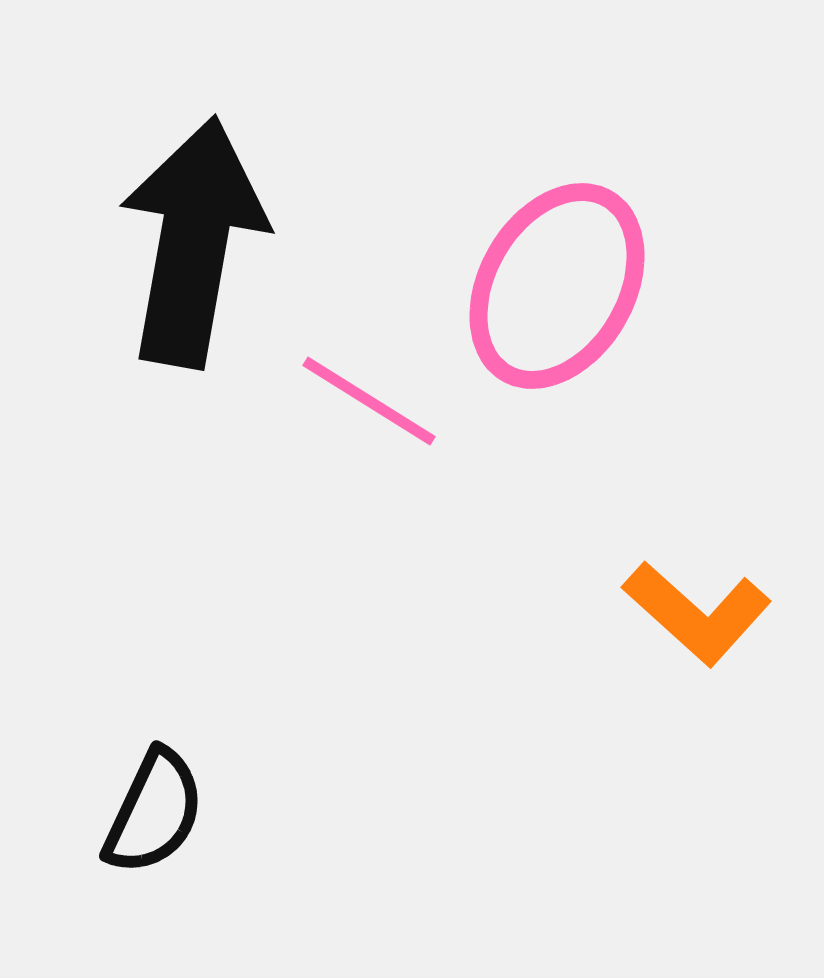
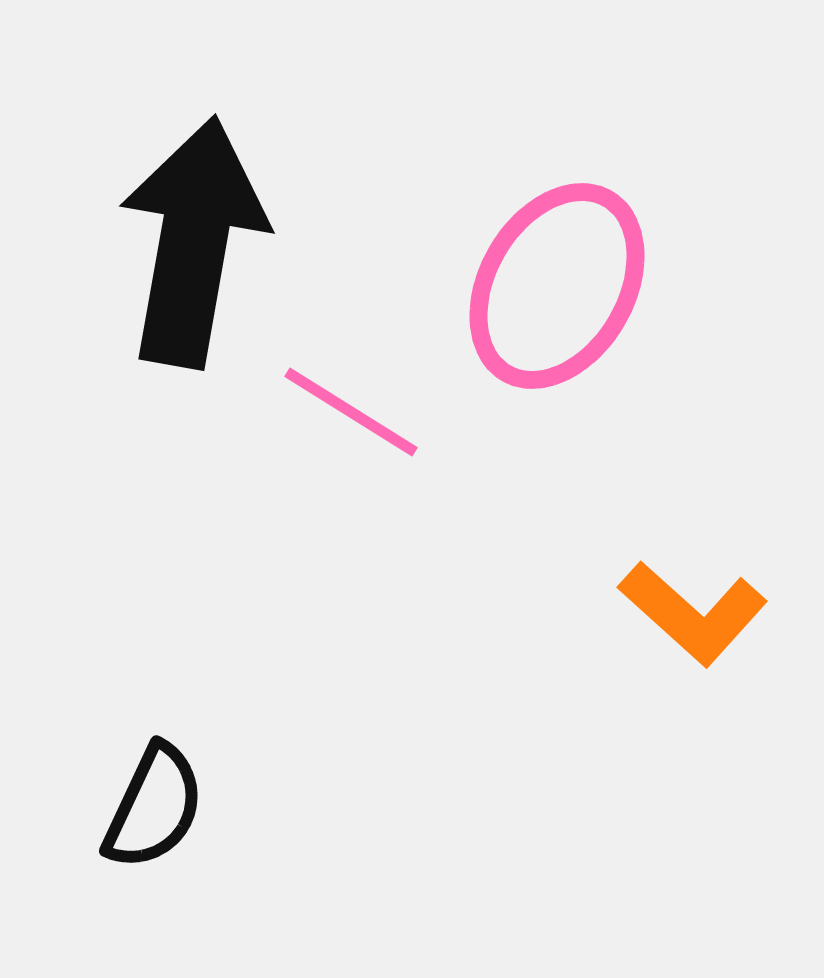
pink line: moved 18 px left, 11 px down
orange L-shape: moved 4 px left
black semicircle: moved 5 px up
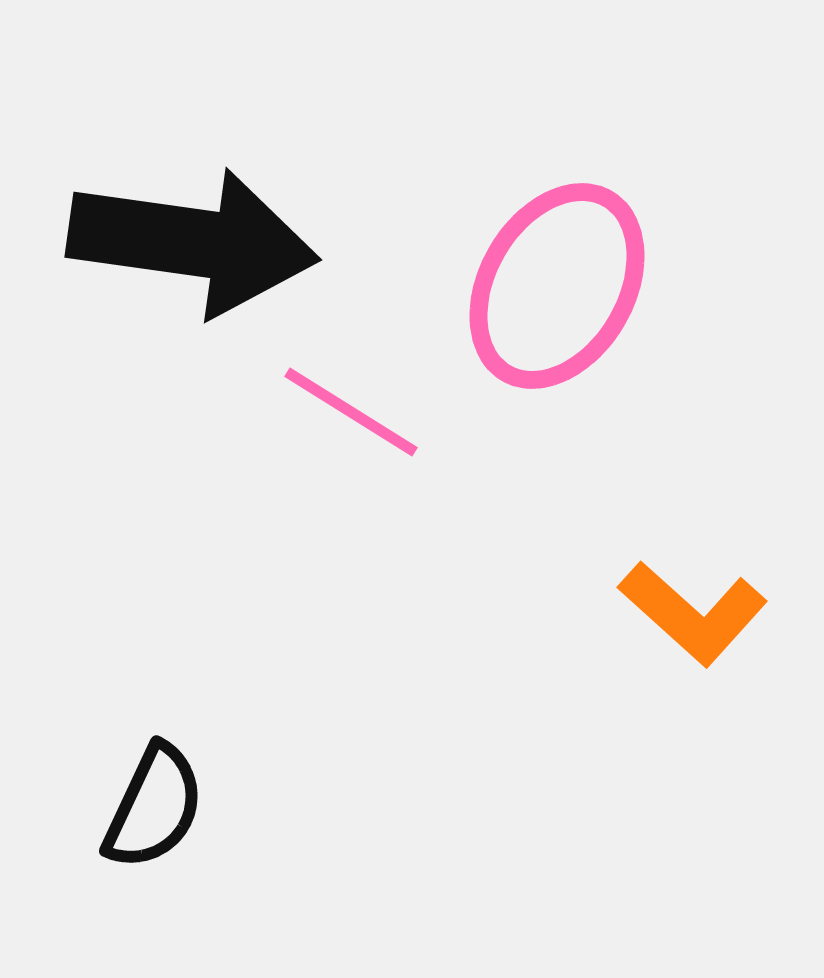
black arrow: rotated 88 degrees clockwise
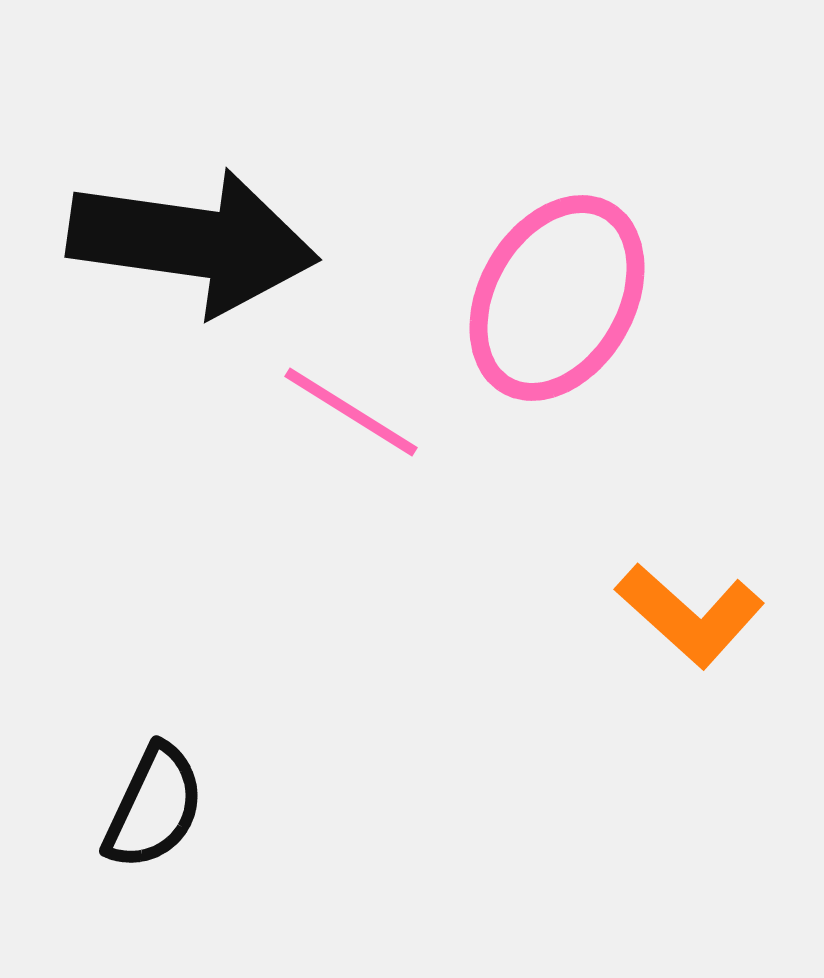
pink ellipse: moved 12 px down
orange L-shape: moved 3 px left, 2 px down
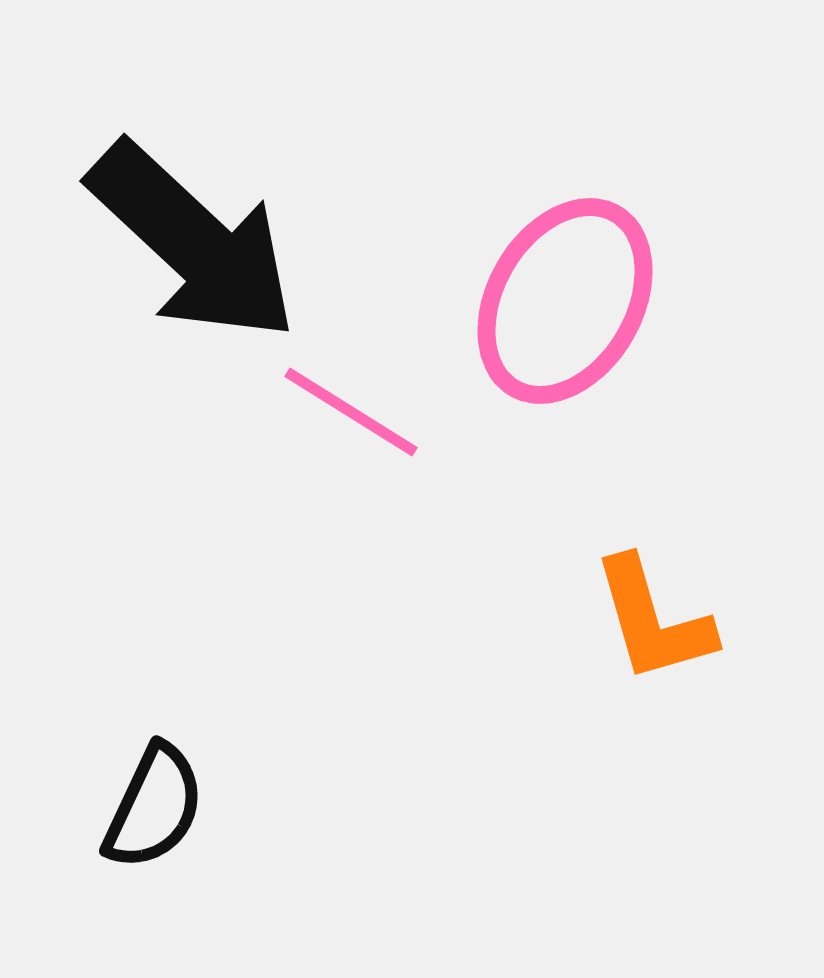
black arrow: rotated 35 degrees clockwise
pink ellipse: moved 8 px right, 3 px down
orange L-shape: moved 37 px left, 5 px down; rotated 32 degrees clockwise
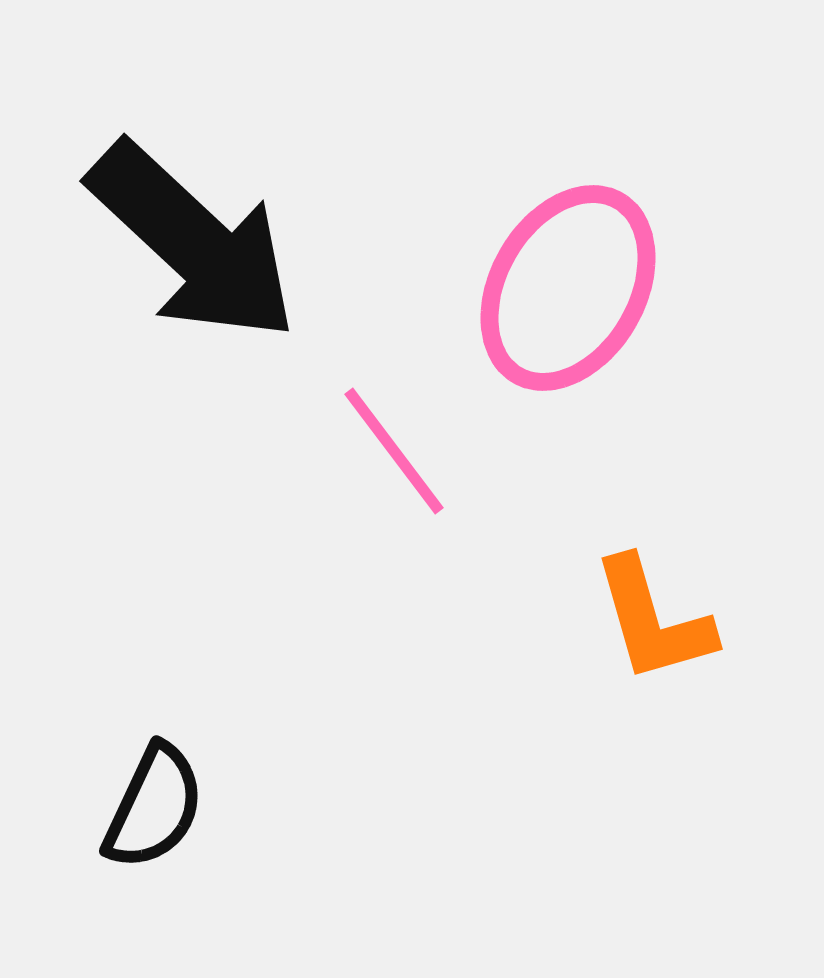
pink ellipse: moved 3 px right, 13 px up
pink line: moved 43 px right, 39 px down; rotated 21 degrees clockwise
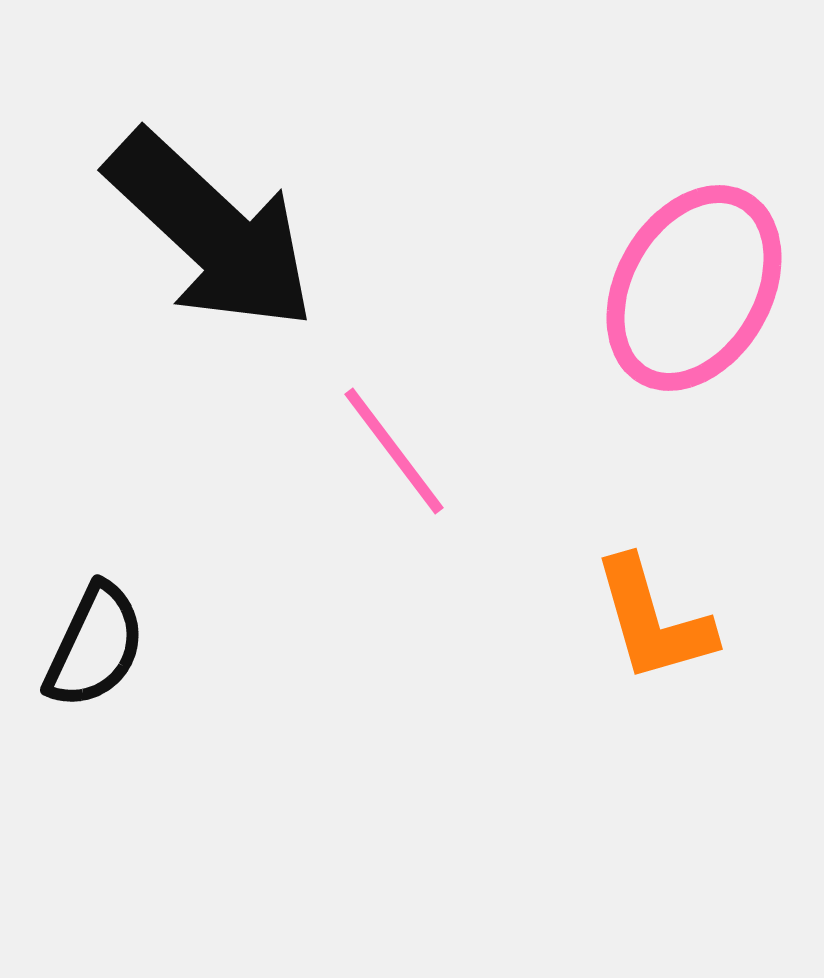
black arrow: moved 18 px right, 11 px up
pink ellipse: moved 126 px right
black semicircle: moved 59 px left, 161 px up
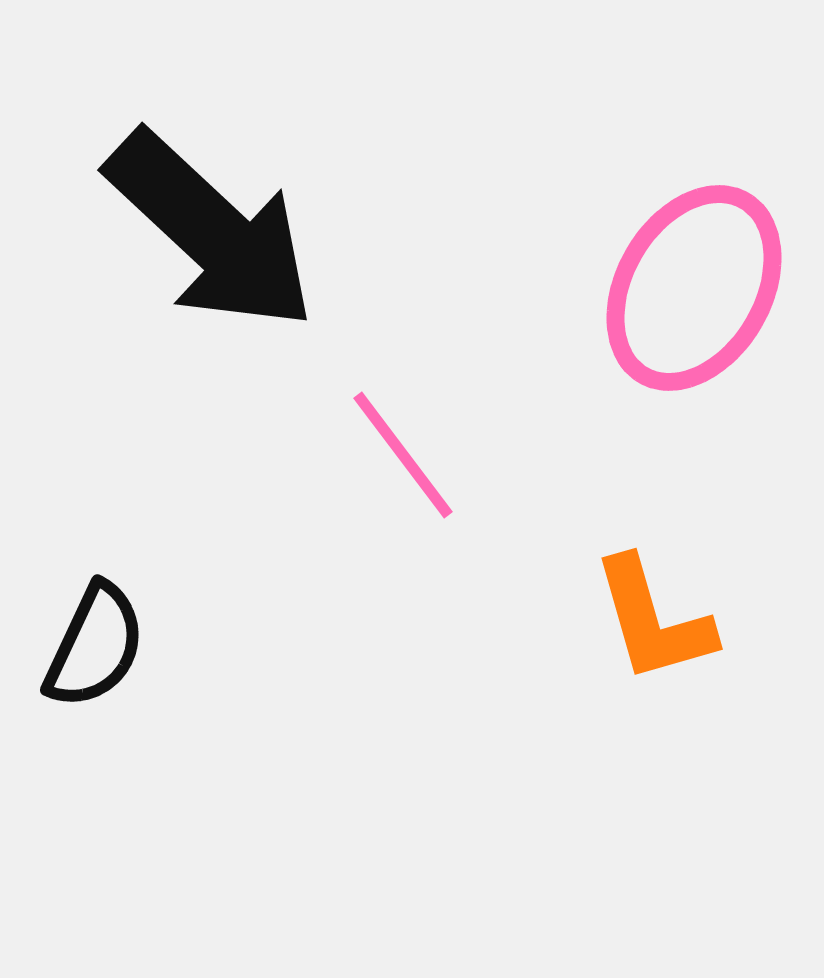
pink line: moved 9 px right, 4 px down
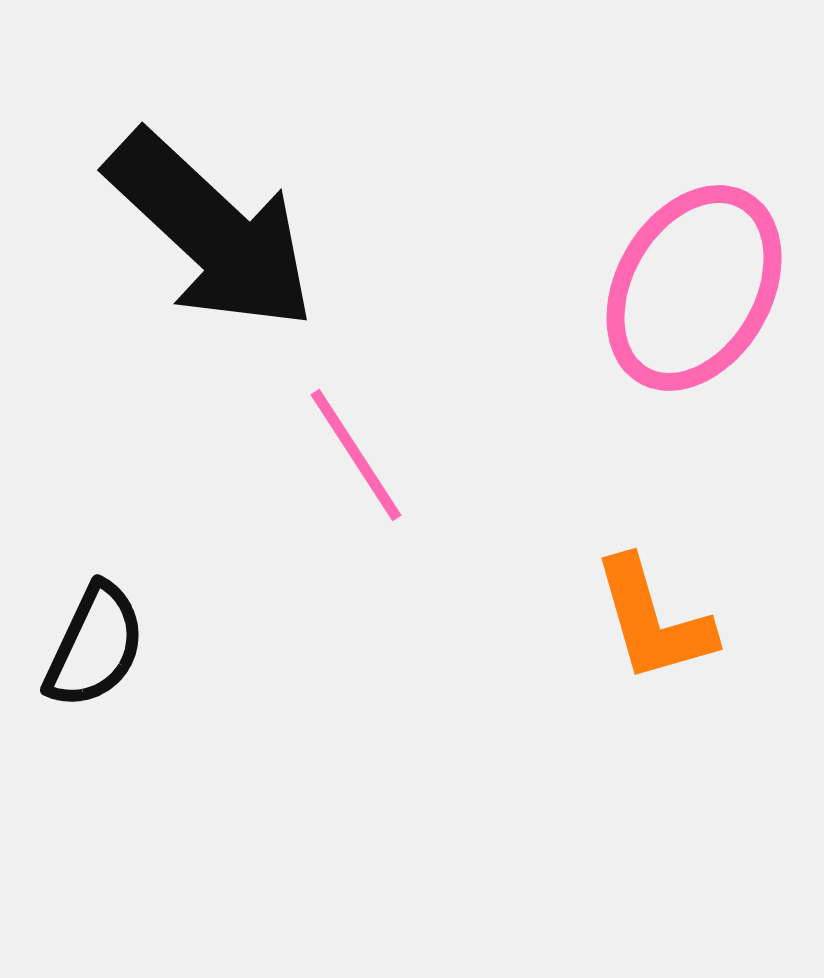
pink line: moved 47 px left; rotated 4 degrees clockwise
